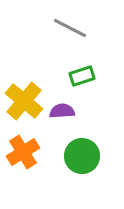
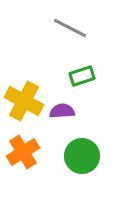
yellow cross: rotated 12 degrees counterclockwise
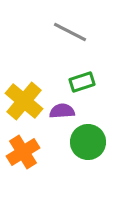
gray line: moved 4 px down
green rectangle: moved 6 px down
yellow cross: rotated 12 degrees clockwise
green circle: moved 6 px right, 14 px up
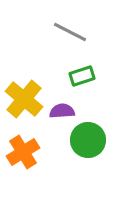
green rectangle: moved 6 px up
yellow cross: moved 2 px up
green circle: moved 2 px up
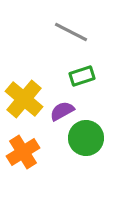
gray line: moved 1 px right
purple semicircle: rotated 25 degrees counterclockwise
green circle: moved 2 px left, 2 px up
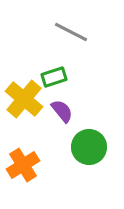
green rectangle: moved 28 px left, 1 px down
purple semicircle: rotated 80 degrees clockwise
green circle: moved 3 px right, 9 px down
orange cross: moved 13 px down
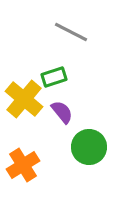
purple semicircle: moved 1 px down
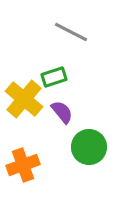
orange cross: rotated 12 degrees clockwise
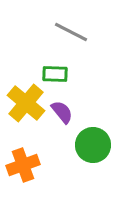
green rectangle: moved 1 px right, 3 px up; rotated 20 degrees clockwise
yellow cross: moved 2 px right, 4 px down
green circle: moved 4 px right, 2 px up
